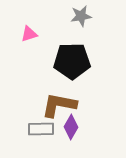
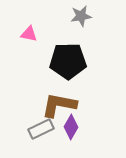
pink triangle: rotated 30 degrees clockwise
black pentagon: moved 4 px left
gray rectangle: rotated 25 degrees counterclockwise
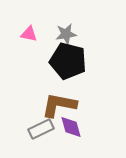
gray star: moved 15 px left, 18 px down
black pentagon: rotated 15 degrees clockwise
purple diamond: rotated 45 degrees counterclockwise
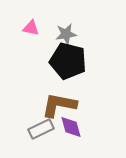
pink triangle: moved 2 px right, 6 px up
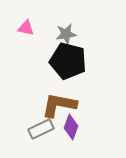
pink triangle: moved 5 px left
purple diamond: rotated 35 degrees clockwise
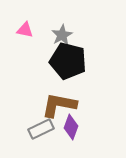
pink triangle: moved 1 px left, 2 px down
gray star: moved 4 px left, 1 px down; rotated 20 degrees counterclockwise
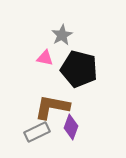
pink triangle: moved 20 px right, 28 px down
black pentagon: moved 11 px right, 8 px down
brown L-shape: moved 7 px left, 2 px down
gray rectangle: moved 4 px left, 3 px down
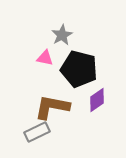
purple diamond: moved 26 px right, 27 px up; rotated 35 degrees clockwise
